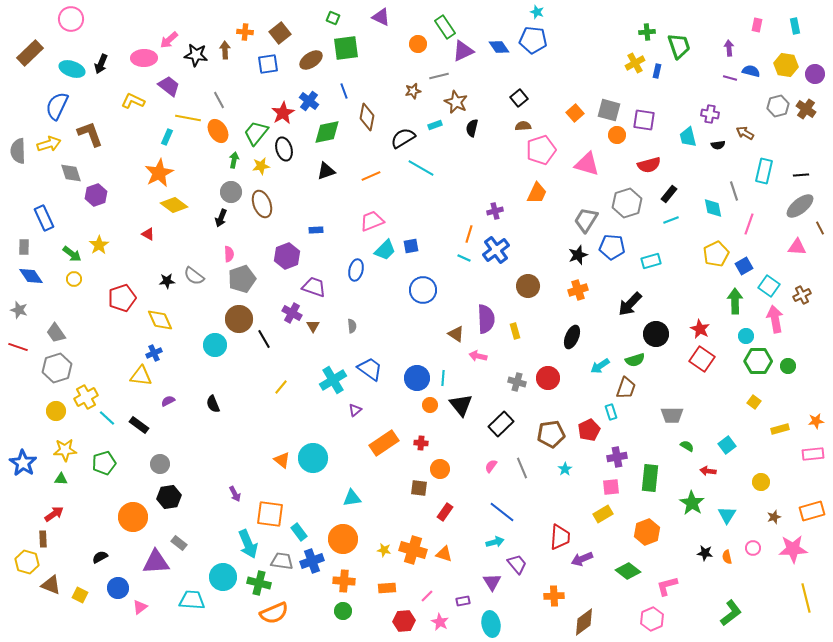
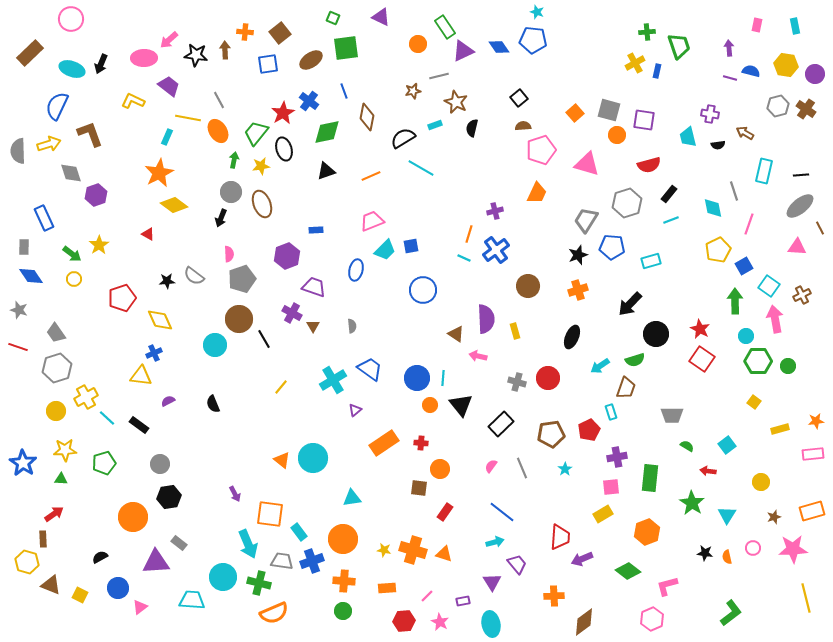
yellow pentagon at (716, 254): moved 2 px right, 4 px up
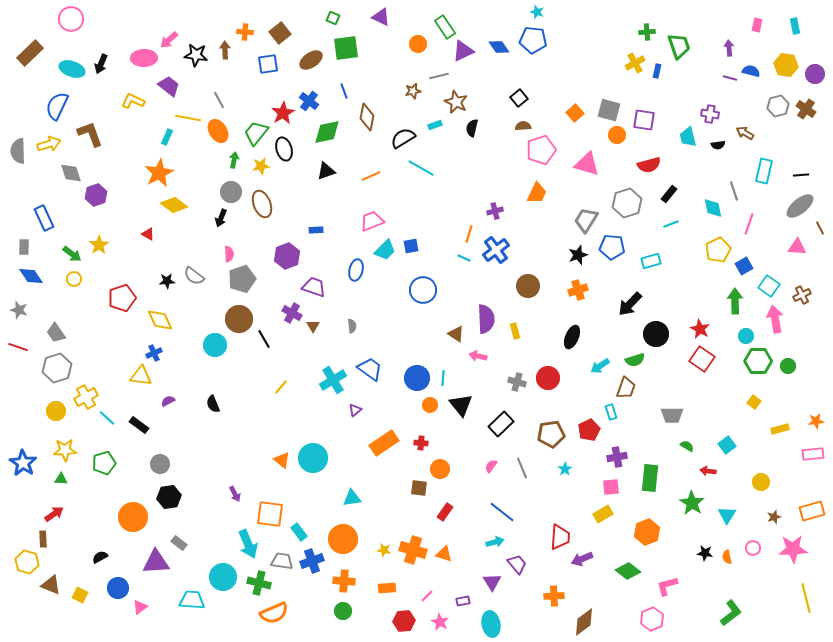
cyan line at (671, 220): moved 4 px down
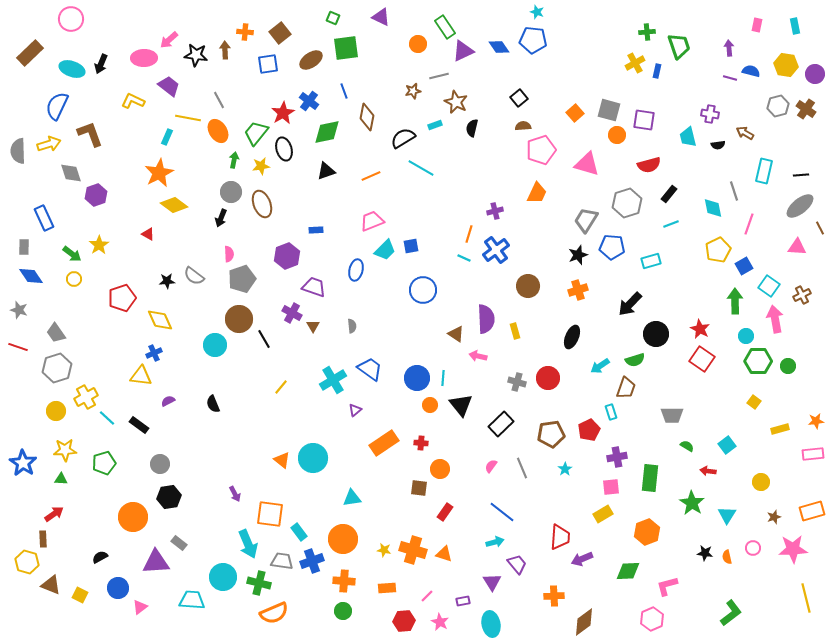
green diamond at (628, 571): rotated 40 degrees counterclockwise
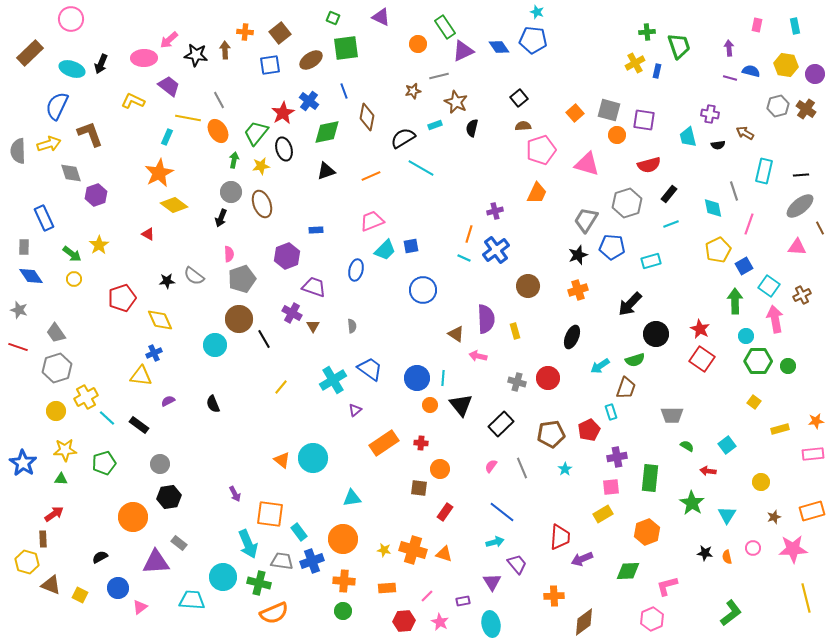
blue square at (268, 64): moved 2 px right, 1 px down
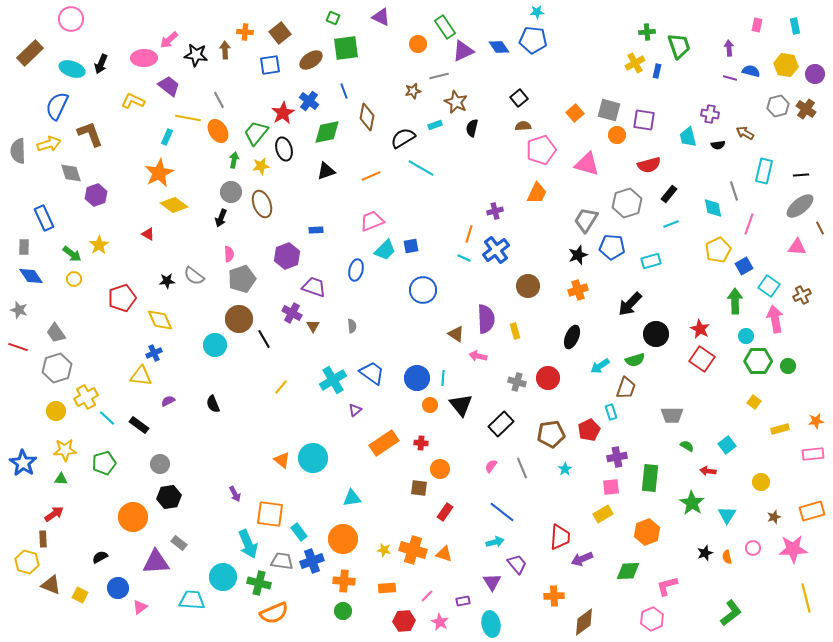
cyan star at (537, 12): rotated 24 degrees counterclockwise
blue trapezoid at (370, 369): moved 2 px right, 4 px down
black star at (705, 553): rotated 28 degrees counterclockwise
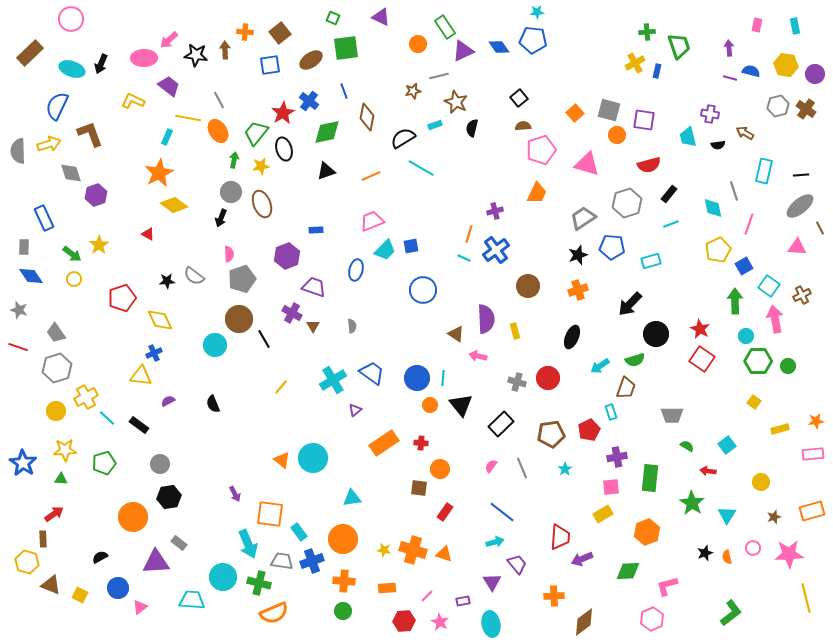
gray trapezoid at (586, 220): moved 3 px left, 2 px up; rotated 24 degrees clockwise
pink star at (793, 549): moved 4 px left, 5 px down
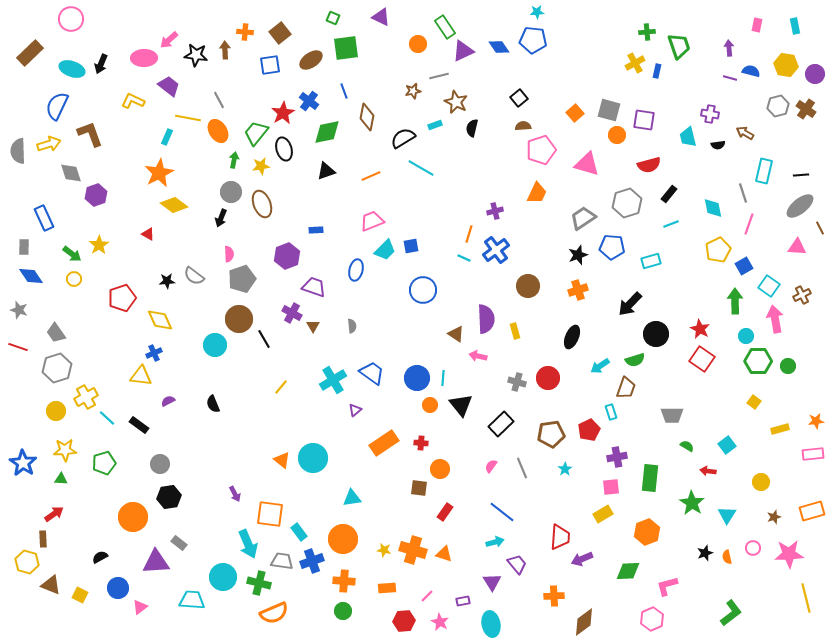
gray line at (734, 191): moved 9 px right, 2 px down
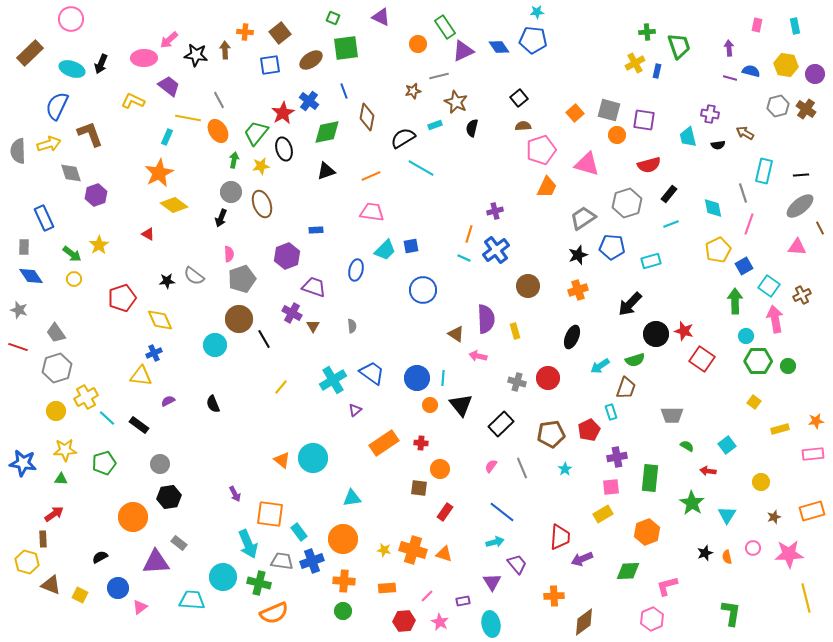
orange trapezoid at (537, 193): moved 10 px right, 6 px up
pink trapezoid at (372, 221): moved 9 px up; rotated 30 degrees clockwise
red star at (700, 329): moved 16 px left, 2 px down; rotated 12 degrees counterclockwise
blue star at (23, 463): rotated 24 degrees counterclockwise
green L-shape at (731, 613): rotated 44 degrees counterclockwise
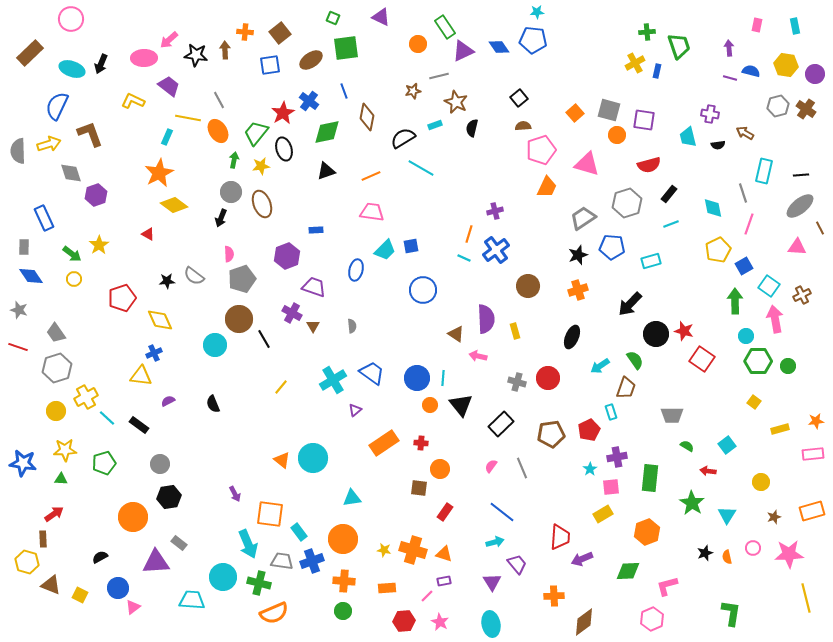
green semicircle at (635, 360): rotated 108 degrees counterclockwise
cyan star at (565, 469): moved 25 px right
purple rectangle at (463, 601): moved 19 px left, 20 px up
pink triangle at (140, 607): moved 7 px left
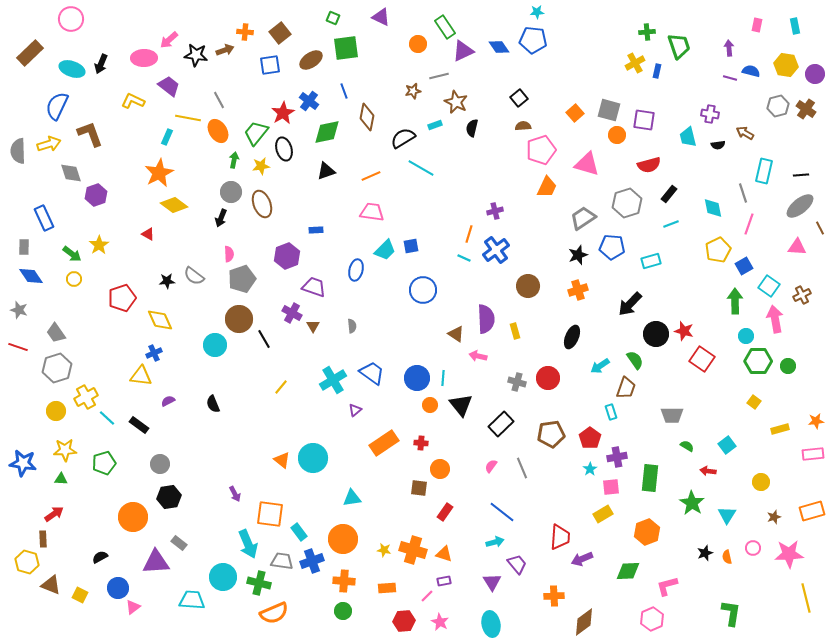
brown arrow at (225, 50): rotated 72 degrees clockwise
red pentagon at (589, 430): moved 1 px right, 8 px down; rotated 10 degrees counterclockwise
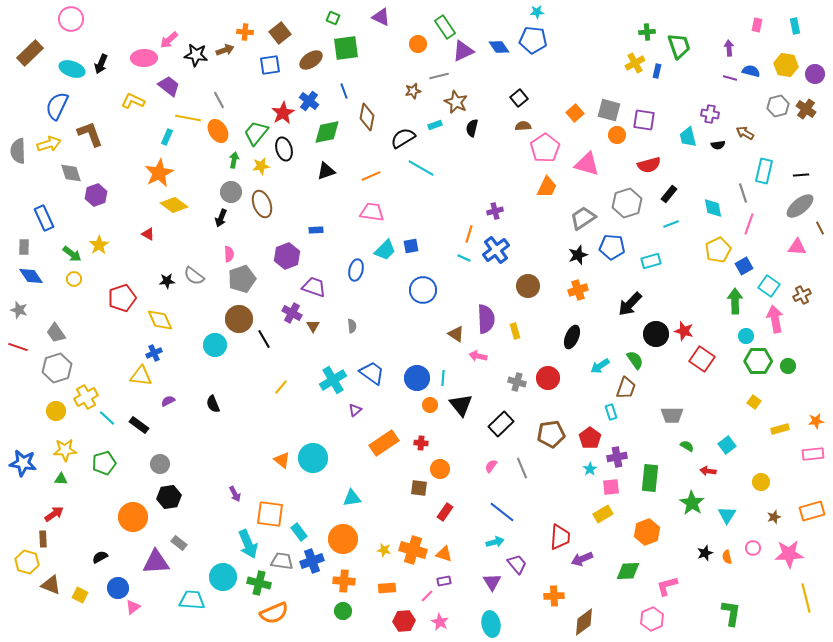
pink pentagon at (541, 150): moved 4 px right, 2 px up; rotated 16 degrees counterclockwise
